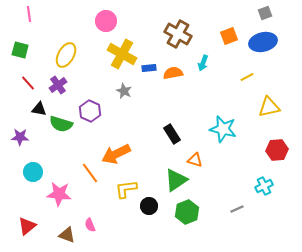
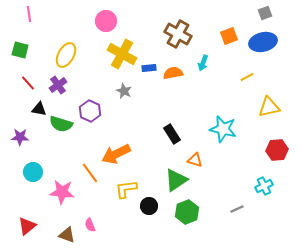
pink star: moved 3 px right, 2 px up
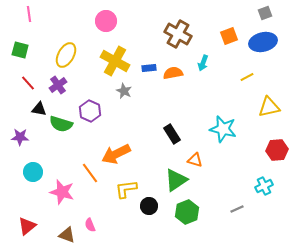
yellow cross: moved 7 px left, 7 px down
pink star: rotated 10 degrees clockwise
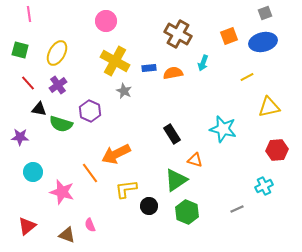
yellow ellipse: moved 9 px left, 2 px up
green hexagon: rotated 15 degrees counterclockwise
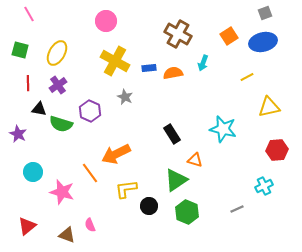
pink line: rotated 21 degrees counterclockwise
orange square: rotated 12 degrees counterclockwise
red line: rotated 42 degrees clockwise
gray star: moved 1 px right, 6 px down
purple star: moved 2 px left, 3 px up; rotated 24 degrees clockwise
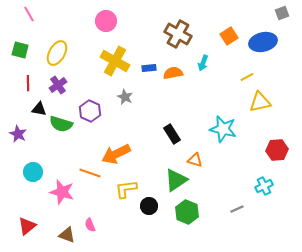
gray square: moved 17 px right
yellow triangle: moved 9 px left, 5 px up
orange line: rotated 35 degrees counterclockwise
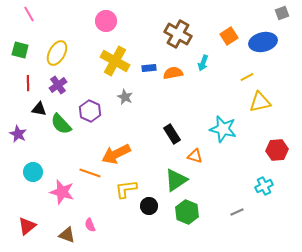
green semicircle: rotated 30 degrees clockwise
orange triangle: moved 4 px up
gray line: moved 3 px down
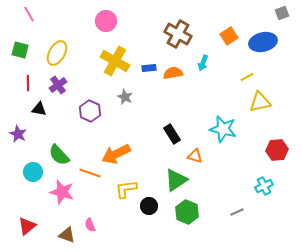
green semicircle: moved 2 px left, 31 px down
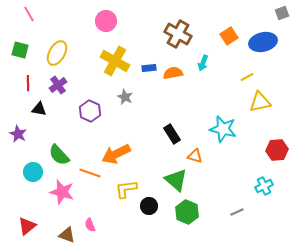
green triangle: rotated 45 degrees counterclockwise
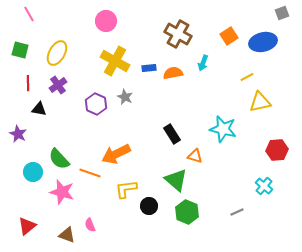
purple hexagon: moved 6 px right, 7 px up
green semicircle: moved 4 px down
cyan cross: rotated 24 degrees counterclockwise
